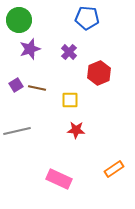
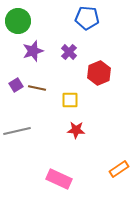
green circle: moved 1 px left, 1 px down
purple star: moved 3 px right, 2 px down
orange rectangle: moved 5 px right
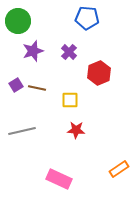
gray line: moved 5 px right
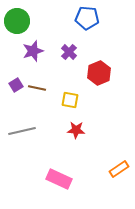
green circle: moved 1 px left
yellow square: rotated 12 degrees clockwise
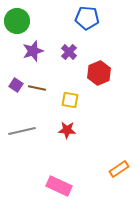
purple square: rotated 24 degrees counterclockwise
red star: moved 9 px left
pink rectangle: moved 7 px down
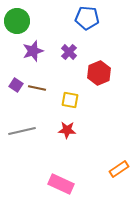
pink rectangle: moved 2 px right, 2 px up
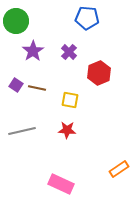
green circle: moved 1 px left
purple star: rotated 15 degrees counterclockwise
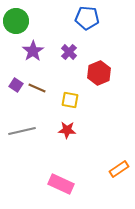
brown line: rotated 12 degrees clockwise
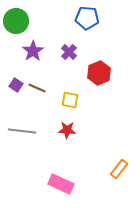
gray line: rotated 20 degrees clockwise
orange rectangle: rotated 18 degrees counterclockwise
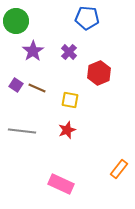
red star: rotated 24 degrees counterclockwise
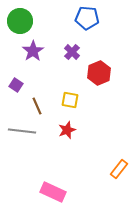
green circle: moved 4 px right
purple cross: moved 3 px right
brown line: moved 18 px down; rotated 42 degrees clockwise
pink rectangle: moved 8 px left, 8 px down
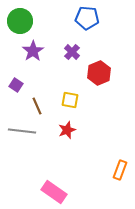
orange rectangle: moved 1 px right, 1 px down; rotated 18 degrees counterclockwise
pink rectangle: moved 1 px right; rotated 10 degrees clockwise
